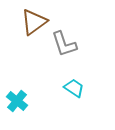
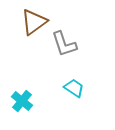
cyan cross: moved 5 px right
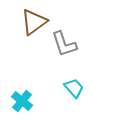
cyan trapezoid: rotated 15 degrees clockwise
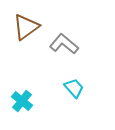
brown triangle: moved 8 px left, 5 px down
gray L-shape: rotated 148 degrees clockwise
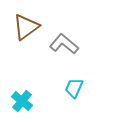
cyan trapezoid: rotated 115 degrees counterclockwise
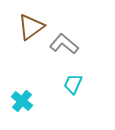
brown triangle: moved 5 px right
cyan trapezoid: moved 1 px left, 4 px up
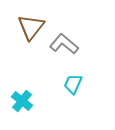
brown triangle: rotated 16 degrees counterclockwise
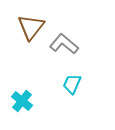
cyan trapezoid: moved 1 px left
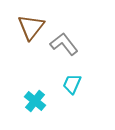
gray L-shape: rotated 12 degrees clockwise
cyan cross: moved 13 px right
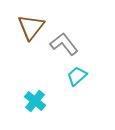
cyan trapezoid: moved 5 px right, 8 px up; rotated 25 degrees clockwise
